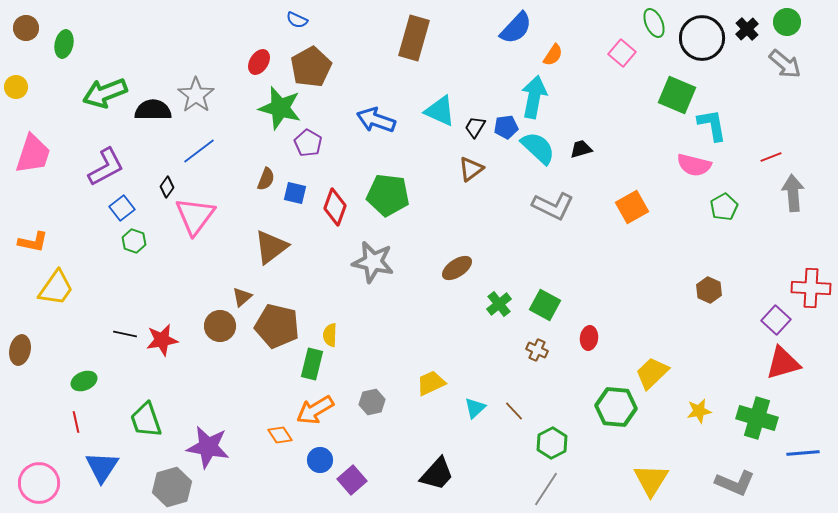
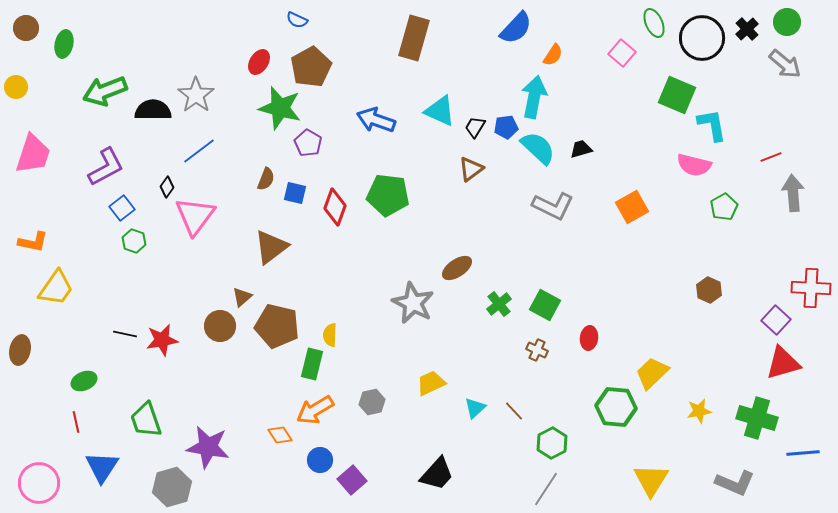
green arrow at (105, 93): moved 2 px up
gray star at (373, 262): moved 40 px right, 41 px down; rotated 15 degrees clockwise
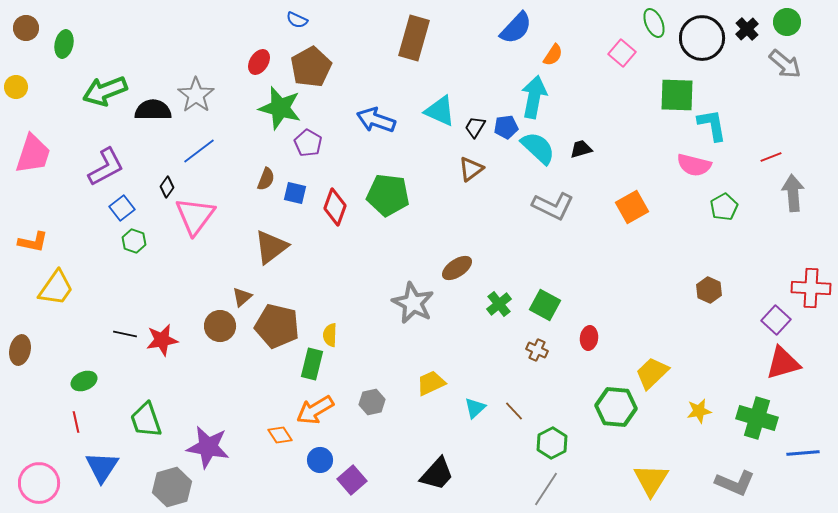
green square at (677, 95): rotated 21 degrees counterclockwise
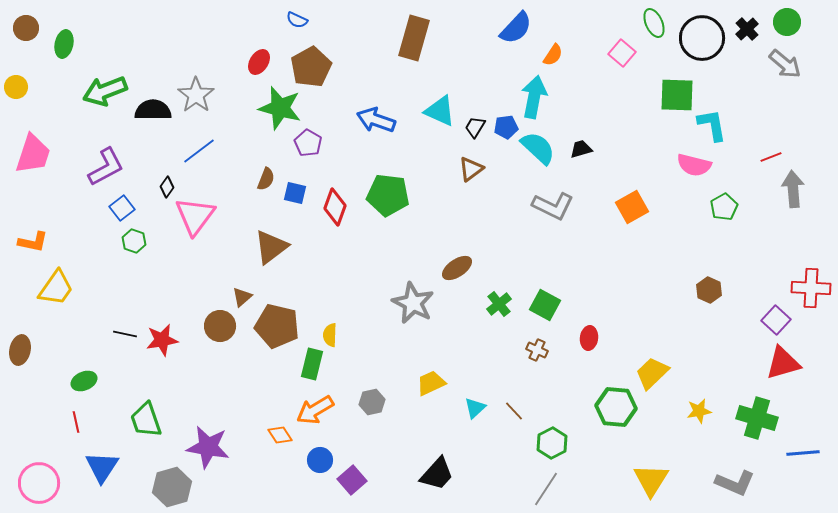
gray arrow at (793, 193): moved 4 px up
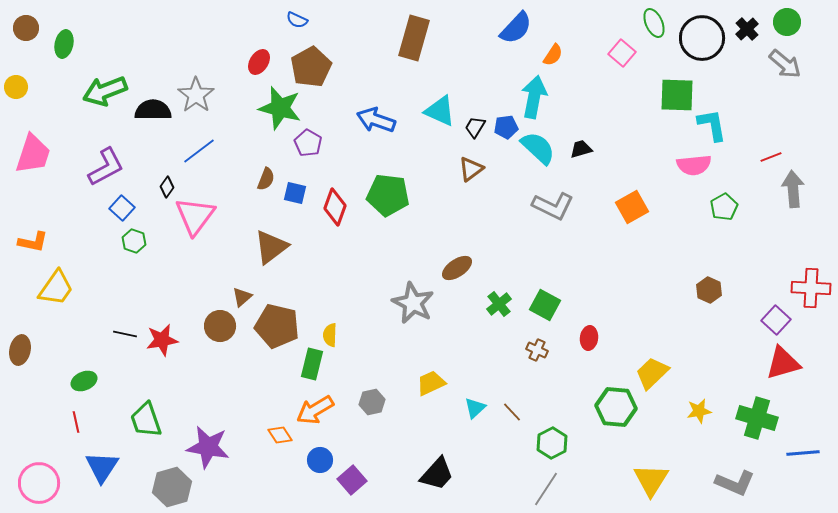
pink semicircle at (694, 165): rotated 20 degrees counterclockwise
blue square at (122, 208): rotated 10 degrees counterclockwise
brown line at (514, 411): moved 2 px left, 1 px down
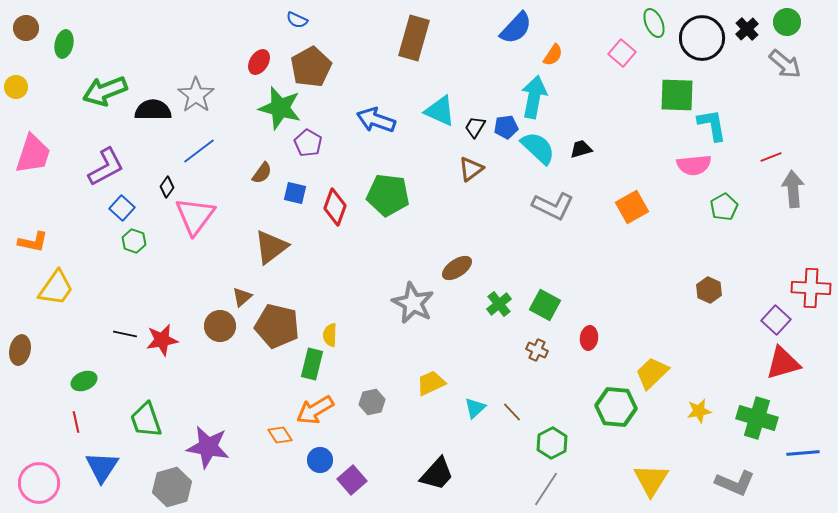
brown semicircle at (266, 179): moved 4 px left, 6 px up; rotated 15 degrees clockwise
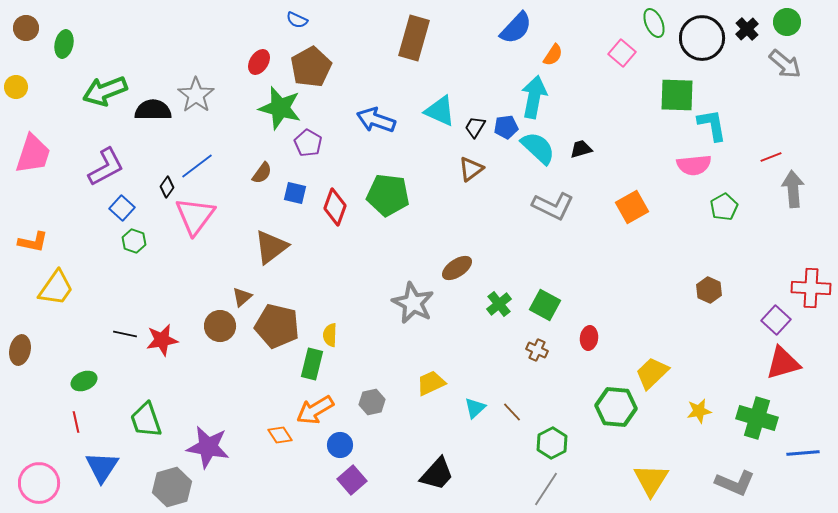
blue line at (199, 151): moved 2 px left, 15 px down
blue circle at (320, 460): moved 20 px right, 15 px up
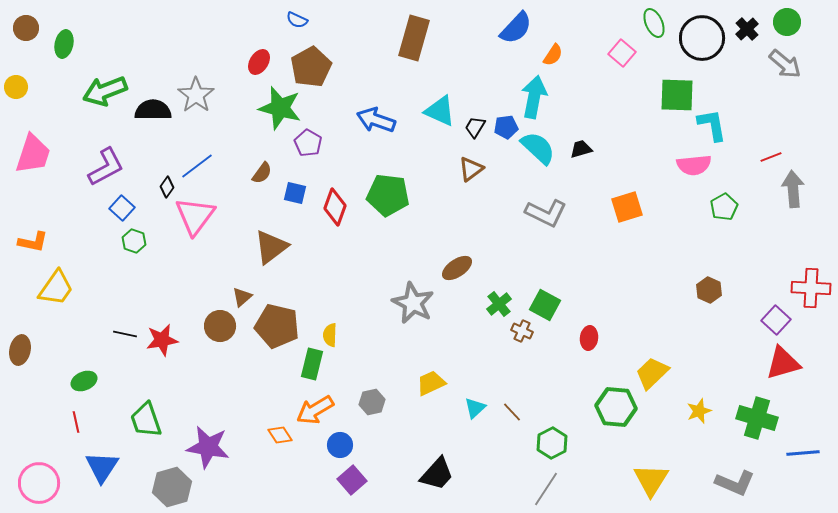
gray L-shape at (553, 206): moved 7 px left, 7 px down
orange square at (632, 207): moved 5 px left; rotated 12 degrees clockwise
brown cross at (537, 350): moved 15 px left, 19 px up
yellow star at (699, 411): rotated 10 degrees counterclockwise
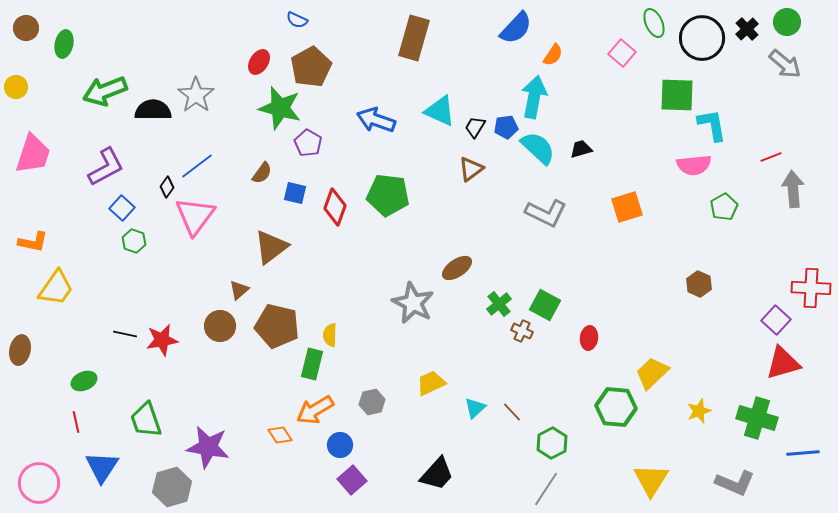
brown hexagon at (709, 290): moved 10 px left, 6 px up
brown triangle at (242, 297): moved 3 px left, 7 px up
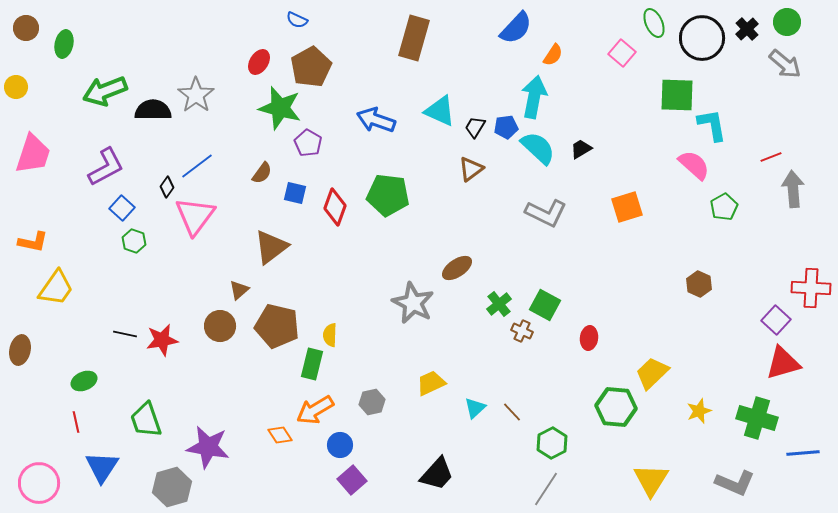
black trapezoid at (581, 149): rotated 15 degrees counterclockwise
pink semicircle at (694, 165): rotated 132 degrees counterclockwise
